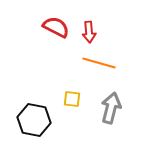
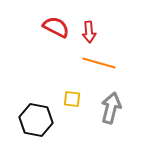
black hexagon: moved 2 px right
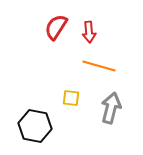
red semicircle: rotated 84 degrees counterclockwise
orange line: moved 3 px down
yellow square: moved 1 px left, 1 px up
black hexagon: moved 1 px left, 6 px down
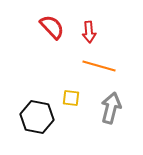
red semicircle: moved 4 px left; rotated 104 degrees clockwise
black hexagon: moved 2 px right, 9 px up
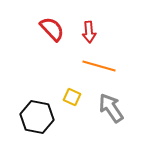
red semicircle: moved 2 px down
yellow square: moved 1 px right, 1 px up; rotated 18 degrees clockwise
gray arrow: rotated 48 degrees counterclockwise
